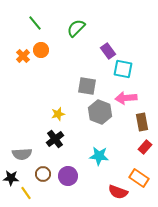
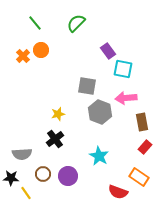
green semicircle: moved 5 px up
cyan star: rotated 24 degrees clockwise
orange rectangle: moved 1 px up
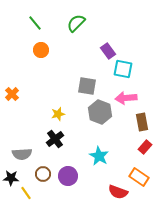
orange cross: moved 11 px left, 38 px down
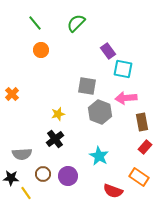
red semicircle: moved 5 px left, 1 px up
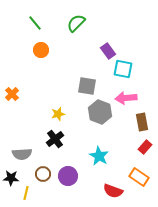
yellow line: rotated 48 degrees clockwise
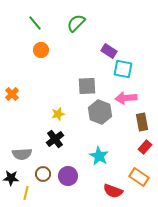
purple rectangle: moved 1 px right; rotated 21 degrees counterclockwise
gray square: rotated 12 degrees counterclockwise
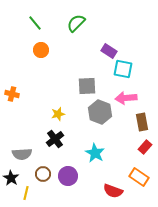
orange cross: rotated 32 degrees counterclockwise
cyan star: moved 4 px left, 3 px up
black star: rotated 28 degrees clockwise
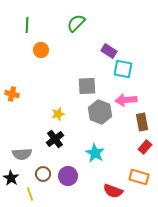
green line: moved 8 px left, 2 px down; rotated 42 degrees clockwise
pink arrow: moved 2 px down
orange rectangle: rotated 18 degrees counterclockwise
yellow line: moved 4 px right, 1 px down; rotated 32 degrees counterclockwise
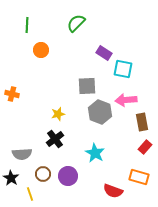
purple rectangle: moved 5 px left, 2 px down
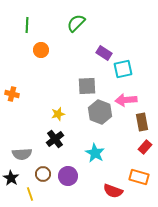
cyan square: rotated 24 degrees counterclockwise
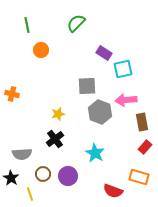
green line: rotated 14 degrees counterclockwise
